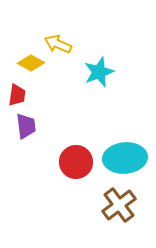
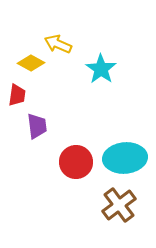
cyan star: moved 2 px right, 3 px up; rotated 16 degrees counterclockwise
purple trapezoid: moved 11 px right
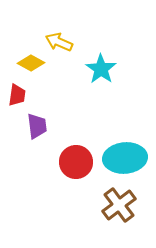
yellow arrow: moved 1 px right, 2 px up
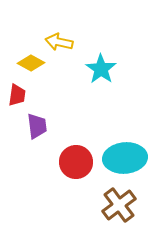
yellow arrow: rotated 12 degrees counterclockwise
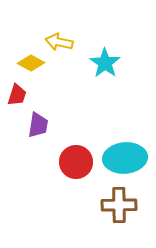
cyan star: moved 4 px right, 6 px up
red trapezoid: rotated 10 degrees clockwise
purple trapezoid: moved 1 px right, 1 px up; rotated 16 degrees clockwise
brown cross: rotated 36 degrees clockwise
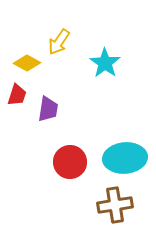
yellow arrow: rotated 68 degrees counterclockwise
yellow diamond: moved 4 px left
purple trapezoid: moved 10 px right, 16 px up
red circle: moved 6 px left
brown cross: moved 4 px left; rotated 8 degrees counterclockwise
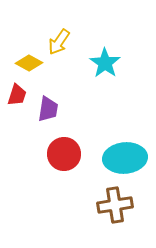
yellow diamond: moved 2 px right
red circle: moved 6 px left, 8 px up
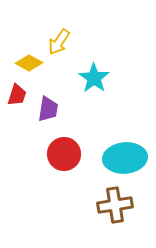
cyan star: moved 11 px left, 15 px down
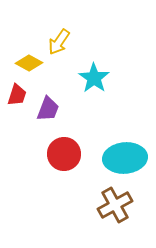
purple trapezoid: rotated 12 degrees clockwise
brown cross: rotated 20 degrees counterclockwise
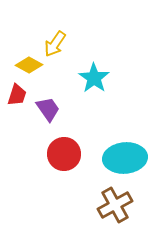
yellow arrow: moved 4 px left, 2 px down
yellow diamond: moved 2 px down
purple trapezoid: rotated 56 degrees counterclockwise
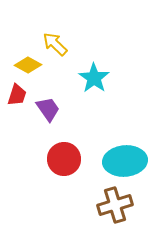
yellow arrow: rotated 100 degrees clockwise
yellow diamond: moved 1 px left
red circle: moved 5 px down
cyan ellipse: moved 3 px down
brown cross: rotated 12 degrees clockwise
